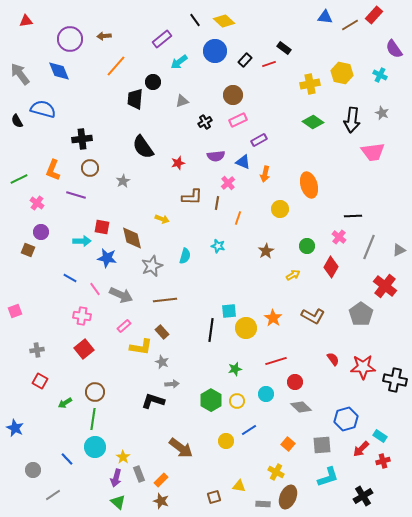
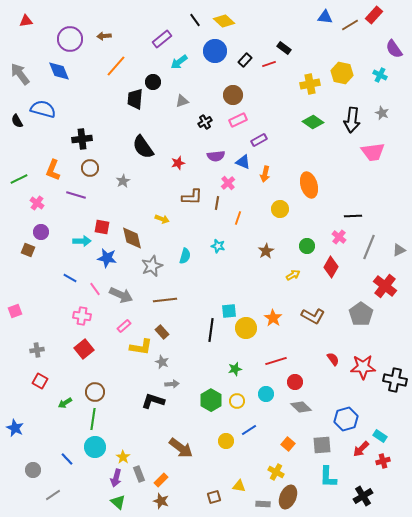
cyan L-shape at (328, 477): rotated 110 degrees clockwise
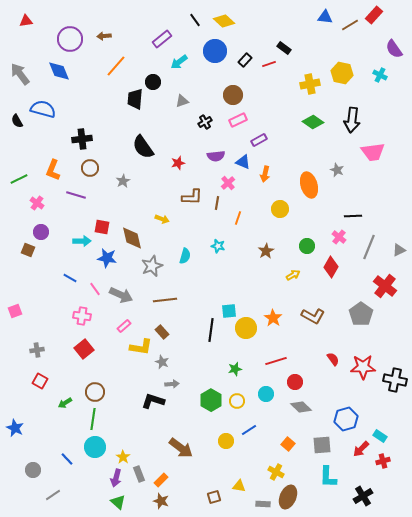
gray star at (382, 113): moved 45 px left, 57 px down
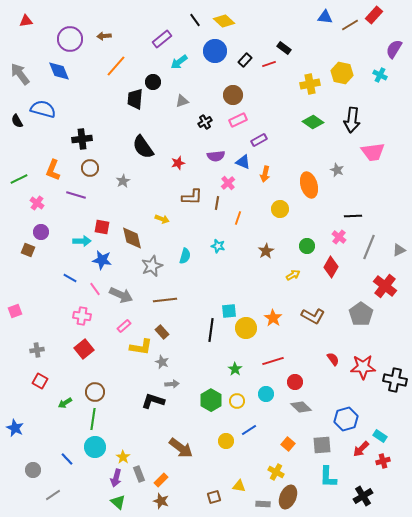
purple semicircle at (394, 49): rotated 66 degrees clockwise
blue star at (107, 258): moved 5 px left, 2 px down
red line at (276, 361): moved 3 px left
green star at (235, 369): rotated 24 degrees counterclockwise
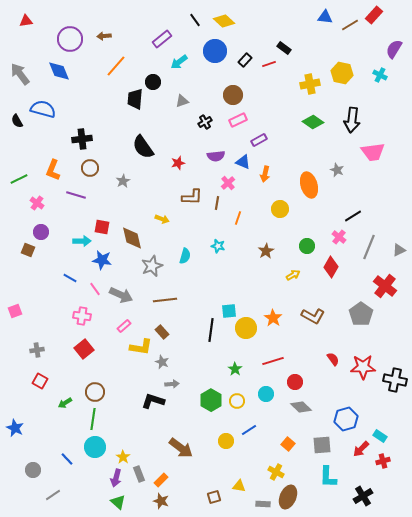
black line at (353, 216): rotated 30 degrees counterclockwise
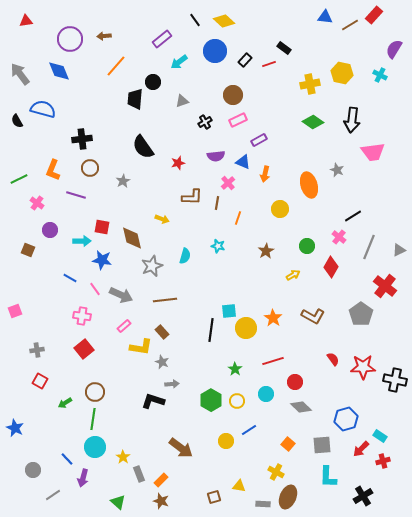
purple circle at (41, 232): moved 9 px right, 2 px up
purple arrow at (116, 478): moved 33 px left
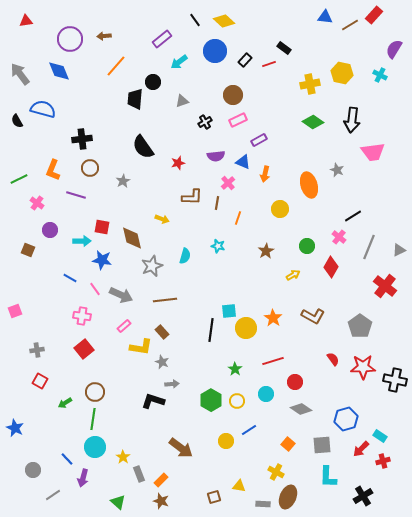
gray pentagon at (361, 314): moved 1 px left, 12 px down
gray diamond at (301, 407): moved 2 px down; rotated 10 degrees counterclockwise
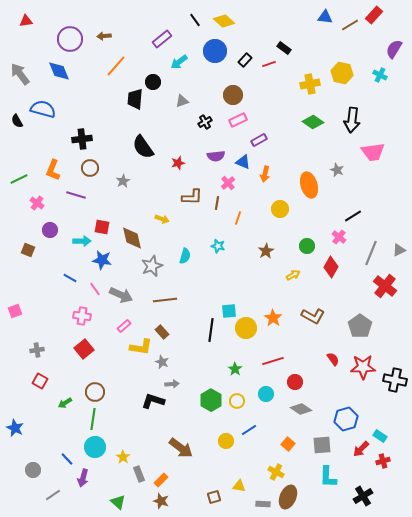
gray line at (369, 247): moved 2 px right, 6 px down
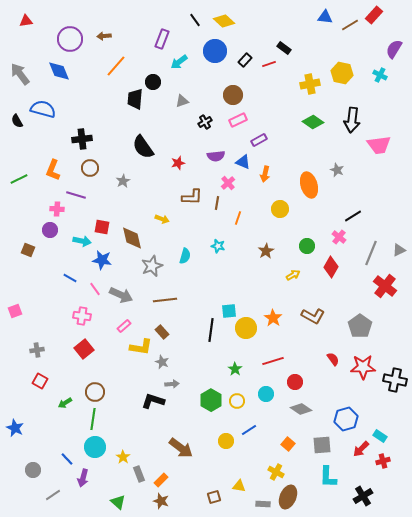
purple rectangle at (162, 39): rotated 30 degrees counterclockwise
pink trapezoid at (373, 152): moved 6 px right, 7 px up
pink cross at (37, 203): moved 20 px right, 6 px down; rotated 32 degrees counterclockwise
cyan arrow at (82, 241): rotated 12 degrees clockwise
